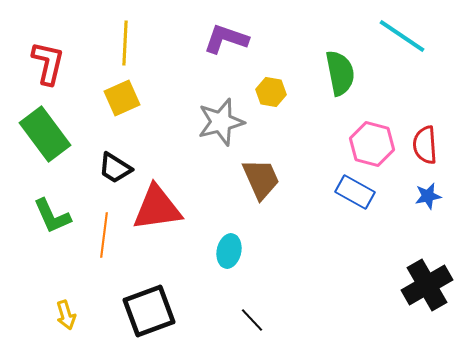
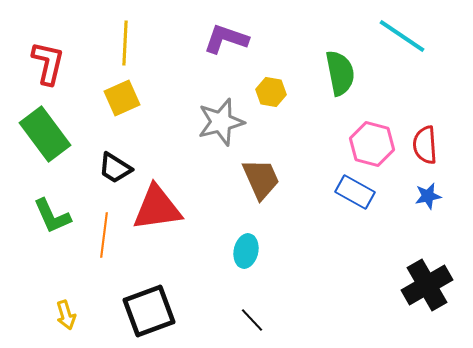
cyan ellipse: moved 17 px right
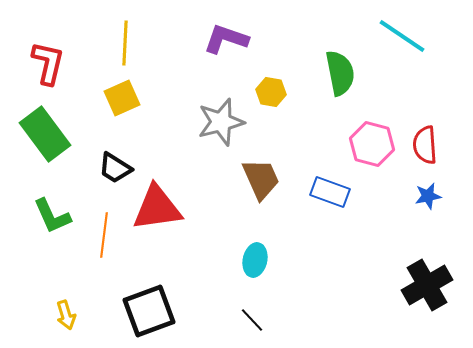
blue rectangle: moved 25 px left; rotated 9 degrees counterclockwise
cyan ellipse: moved 9 px right, 9 px down
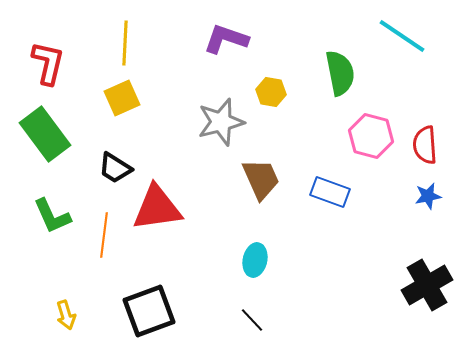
pink hexagon: moved 1 px left, 8 px up
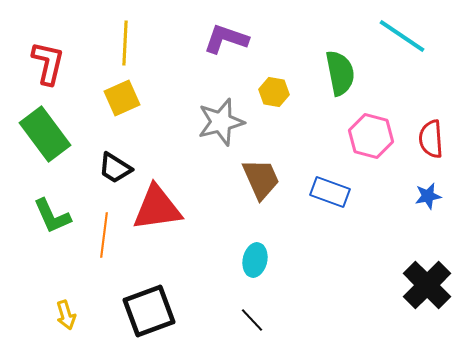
yellow hexagon: moved 3 px right
red semicircle: moved 6 px right, 6 px up
black cross: rotated 15 degrees counterclockwise
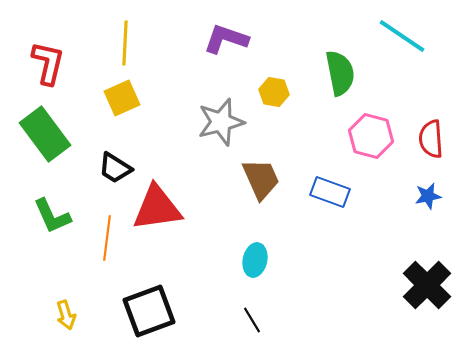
orange line: moved 3 px right, 3 px down
black line: rotated 12 degrees clockwise
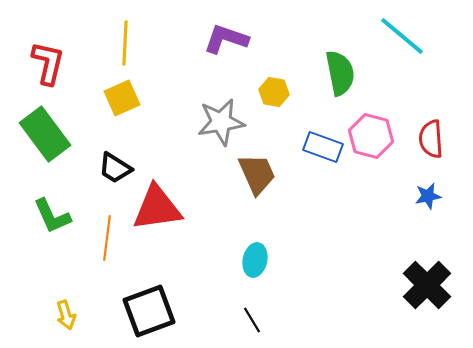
cyan line: rotated 6 degrees clockwise
gray star: rotated 6 degrees clockwise
brown trapezoid: moved 4 px left, 5 px up
blue rectangle: moved 7 px left, 45 px up
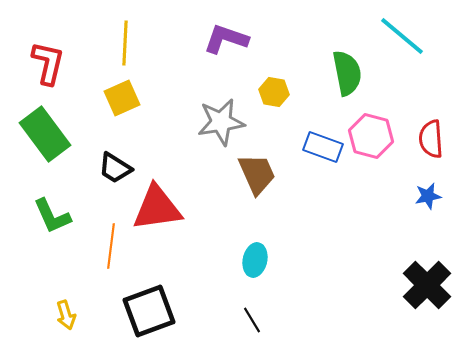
green semicircle: moved 7 px right
orange line: moved 4 px right, 8 px down
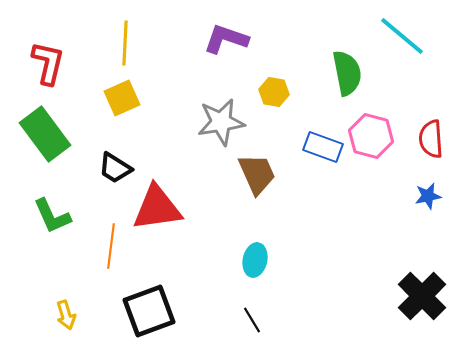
black cross: moved 5 px left, 11 px down
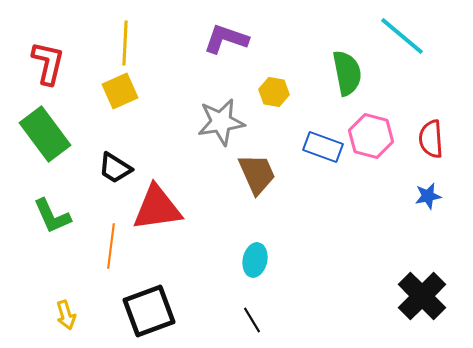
yellow square: moved 2 px left, 7 px up
